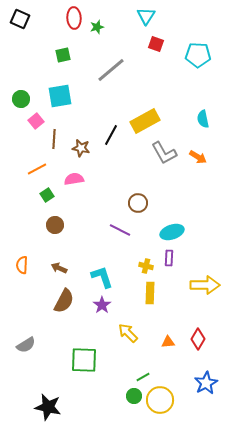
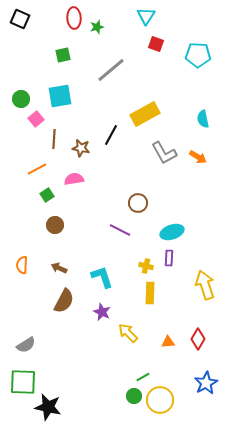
pink square at (36, 121): moved 2 px up
yellow rectangle at (145, 121): moved 7 px up
yellow arrow at (205, 285): rotated 108 degrees counterclockwise
purple star at (102, 305): moved 7 px down; rotated 12 degrees counterclockwise
green square at (84, 360): moved 61 px left, 22 px down
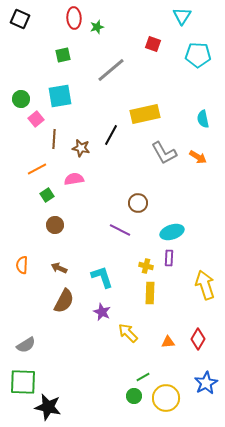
cyan triangle at (146, 16): moved 36 px right
red square at (156, 44): moved 3 px left
yellow rectangle at (145, 114): rotated 16 degrees clockwise
yellow circle at (160, 400): moved 6 px right, 2 px up
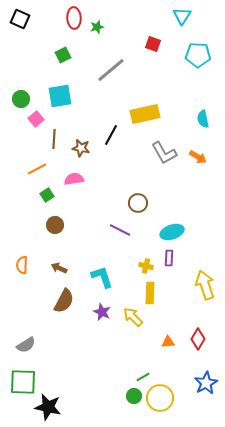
green square at (63, 55): rotated 14 degrees counterclockwise
yellow arrow at (128, 333): moved 5 px right, 16 px up
yellow circle at (166, 398): moved 6 px left
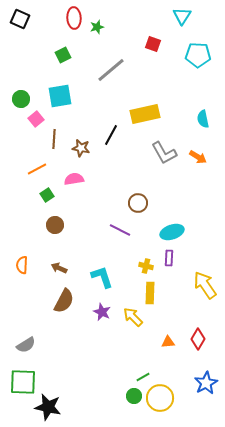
yellow arrow at (205, 285): rotated 16 degrees counterclockwise
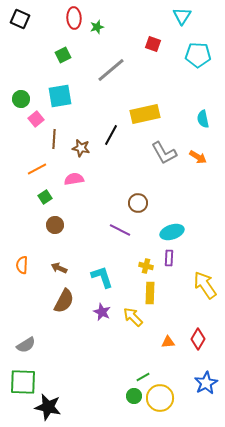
green square at (47, 195): moved 2 px left, 2 px down
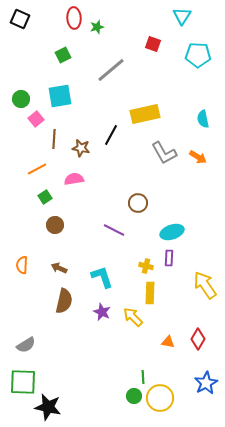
purple line at (120, 230): moved 6 px left
brown semicircle at (64, 301): rotated 15 degrees counterclockwise
orange triangle at (168, 342): rotated 16 degrees clockwise
green line at (143, 377): rotated 64 degrees counterclockwise
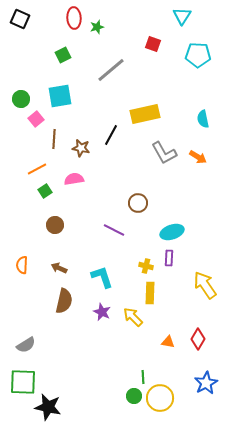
green square at (45, 197): moved 6 px up
